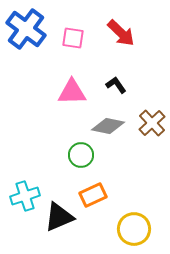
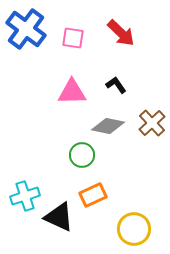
green circle: moved 1 px right
black triangle: rotated 48 degrees clockwise
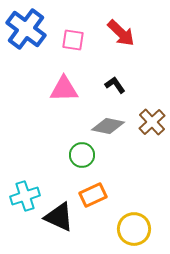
pink square: moved 2 px down
black L-shape: moved 1 px left
pink triangle: moved 8 px left, 3 px up
brown cross: moved 1 px up
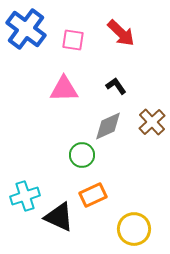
black L-shape: moved 1 px right, 1 px down
gray diamond: rotated 36 degrees counterclockwise
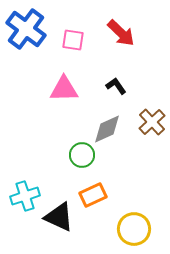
gray diamond: moved 1 px left, 3 px down
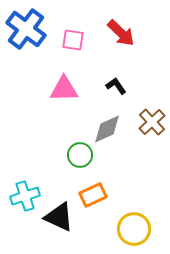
green circle: moved 2 px left
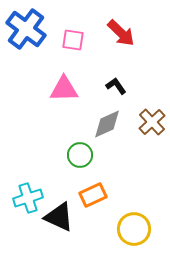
gray diamond: moved 5 px up
cyan cross: moved 3 px right, 2 px down
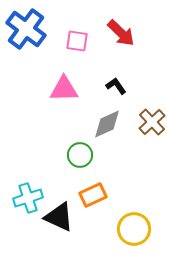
pink square: moved 4 px right, 1 px down
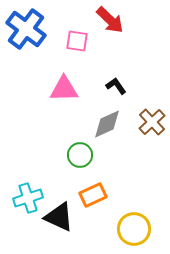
red arrow: moved 11 px left, 13 px up
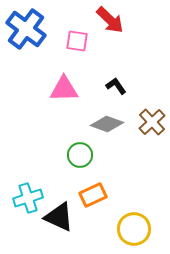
gray diamond: rotated 44 degrees clockwise
